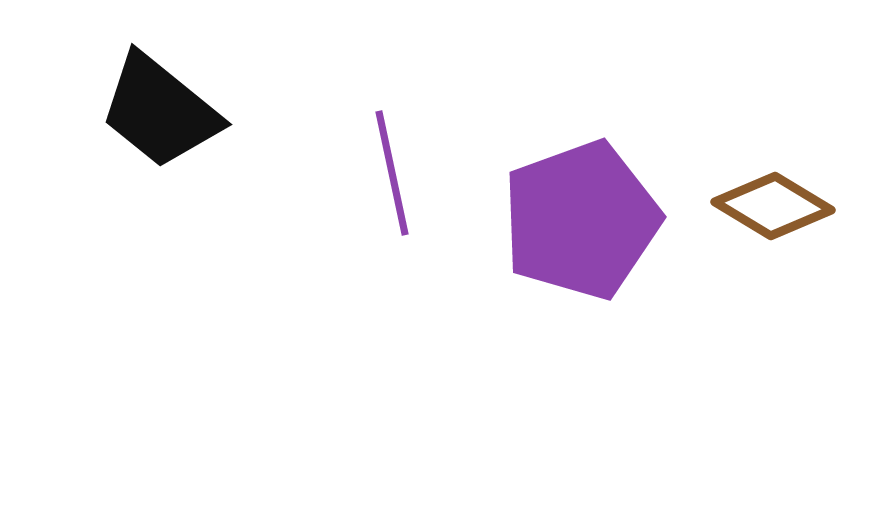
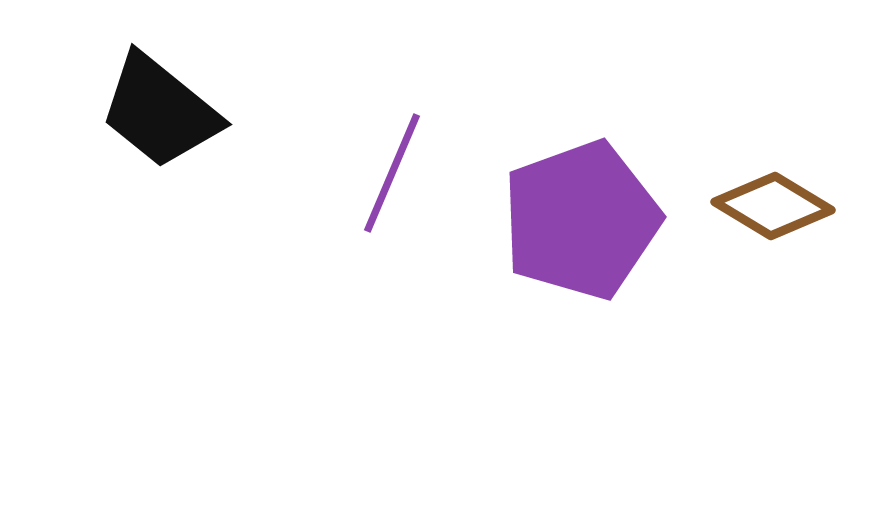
purple line: rotated 35 degrees clockwise
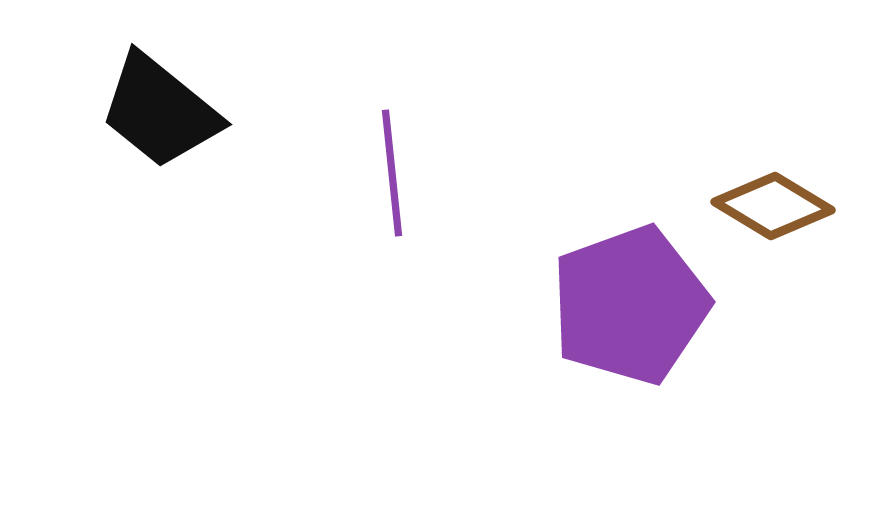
purple line: rotated 29 degrees counterclockwise
purple pentagon: moved 49 px right, 85 px down
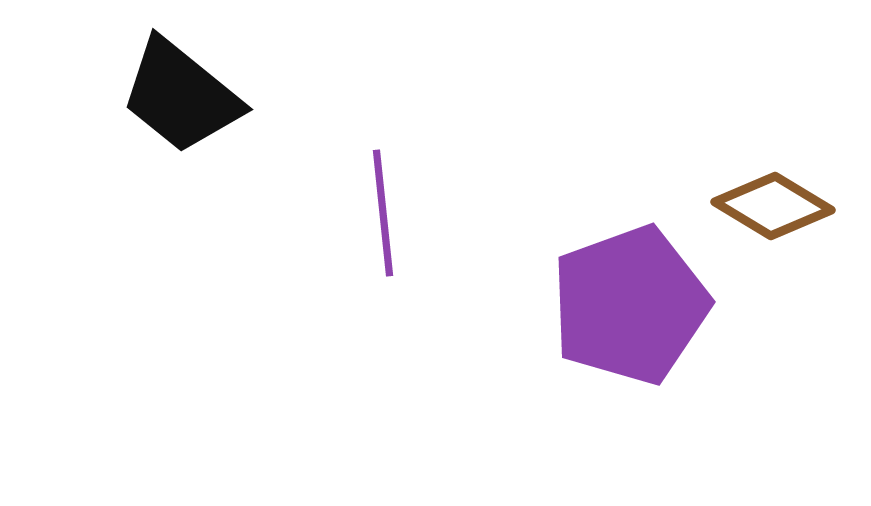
black trapezoid: moved 21 px right, 15 px up
purple line: moved 9 px left, 40 px down
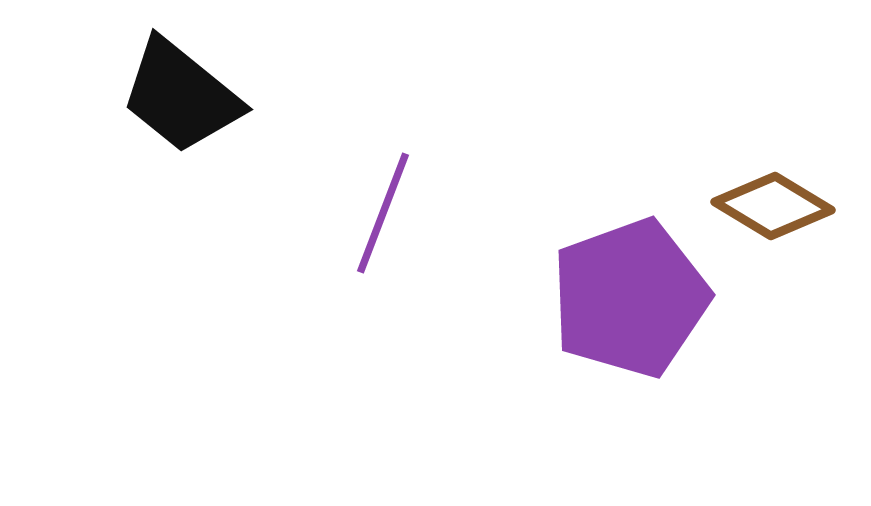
purple line: rotated 27 degrees clockwise
purple pentagon: moved 7 px up
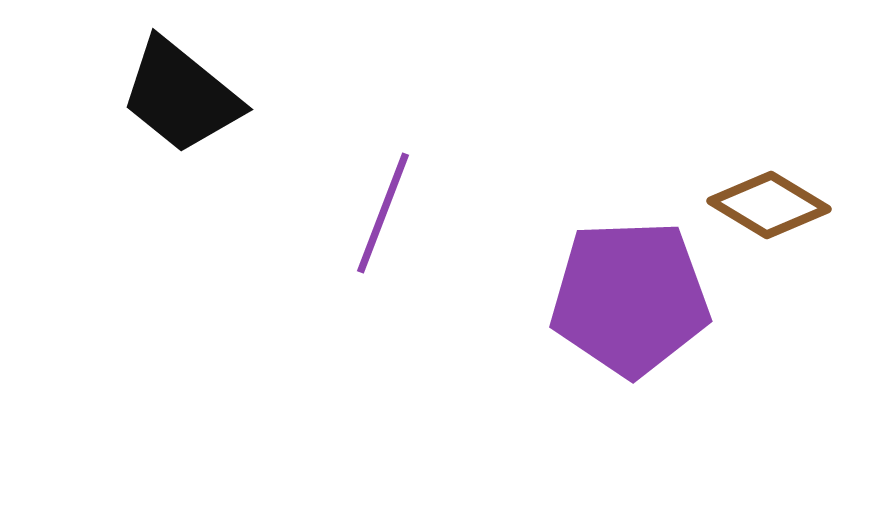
brown diamond: moved 4 px left, 1 px up
purple pentagon: rotated 18 degrees clockwise
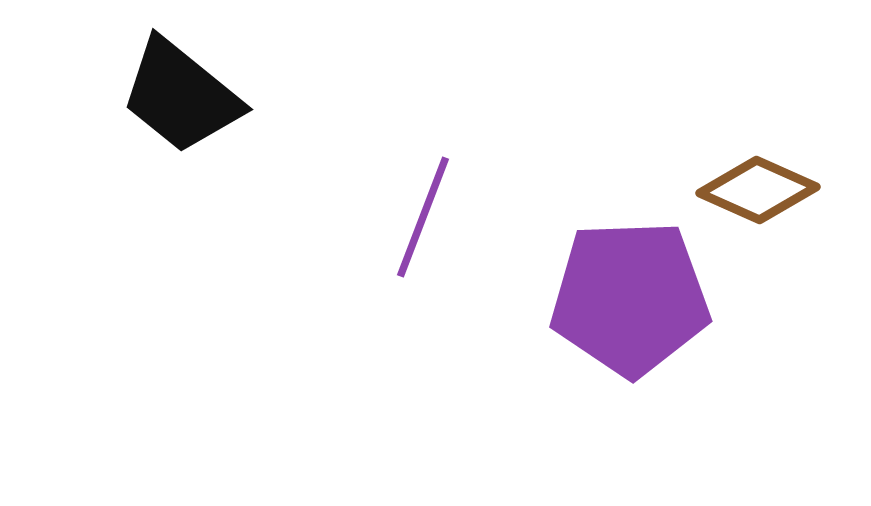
brown diamond: moved 11 px left, 15 px up; rotated 7 degrees counterclockwise
purple line: moved 40 px right, 4 px down
